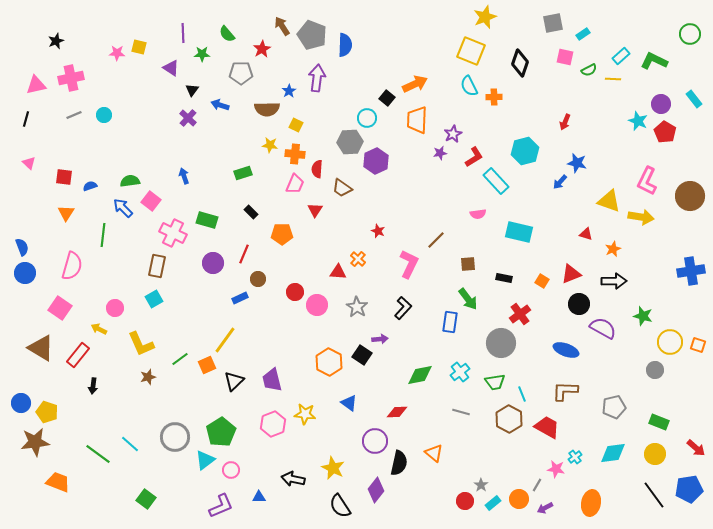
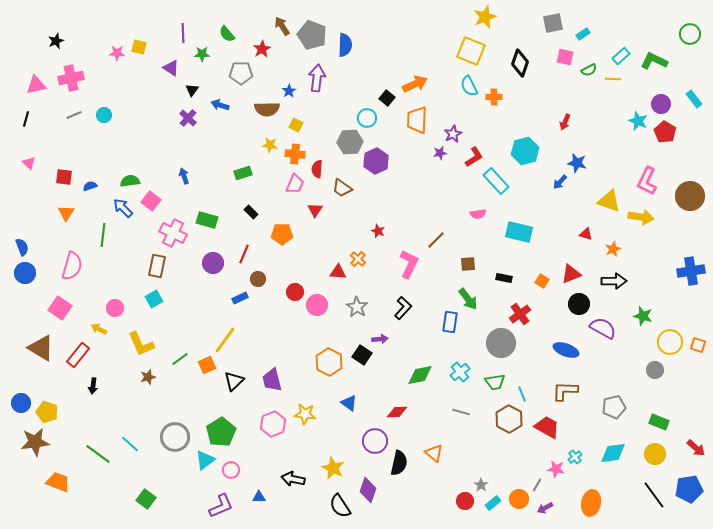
purple diamond at (376, 490): moved 8 px left; rotated 20 degrees counterclockwise
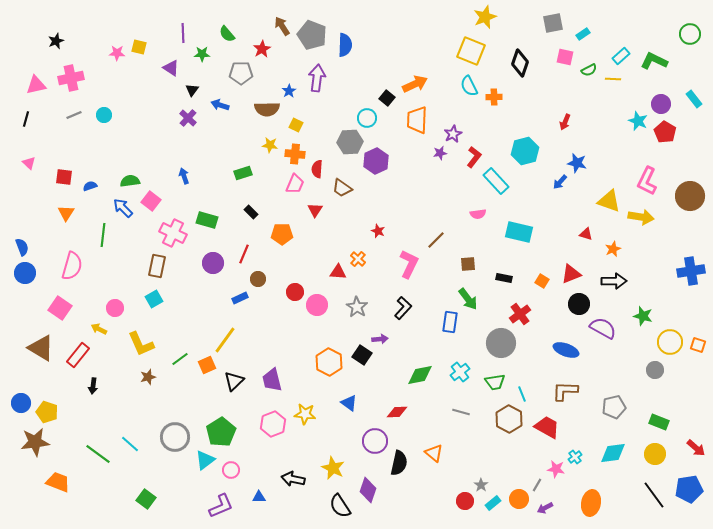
red L-shape at (474, 157): rotated 20 degrees counterclockwise
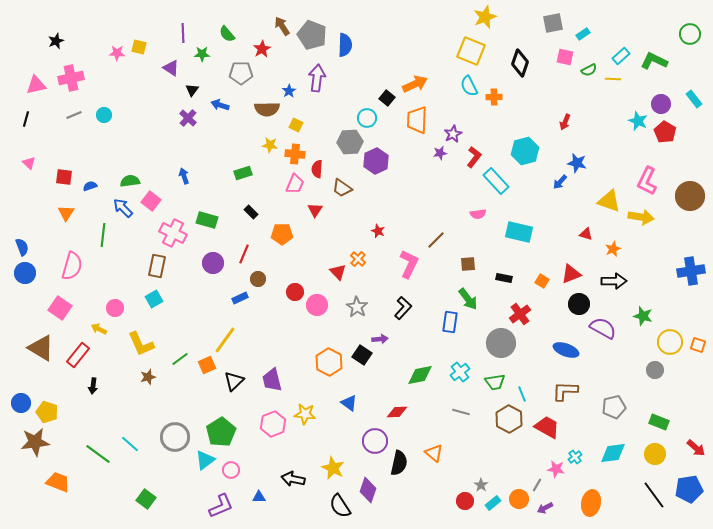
red triangle at (338, 272): rotated 42 degrees clockwise
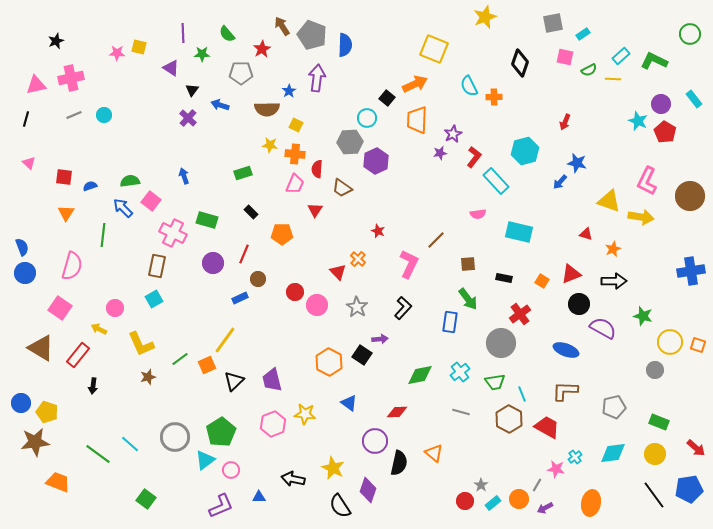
yellow square at (471, 51): moved 37 px left, 2 px up
